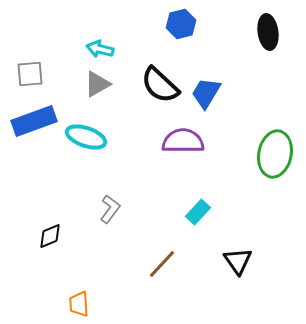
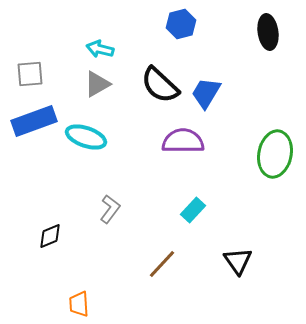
cyan rectangle: moved 5 px left, 2 px up
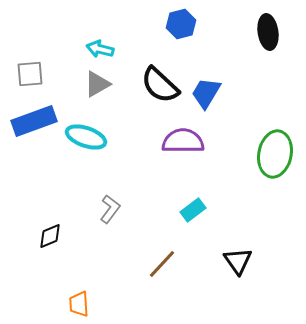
cyan rectangle: rotated 10 degrees clockwise
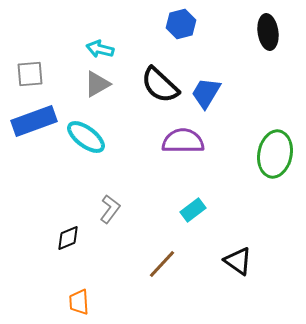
cyan ellipse: rotated 18 degrees clockwise
black diamond: moved 18 px right, 2 px down
black triangle: rotated 20 degrees counterclockwise
orange trapezoid: moved 2 px up
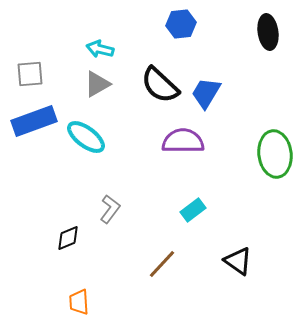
blue hexagon: rotated 8 degrees clockwise
green ellipse: rotated 18 degrees counterclockwise
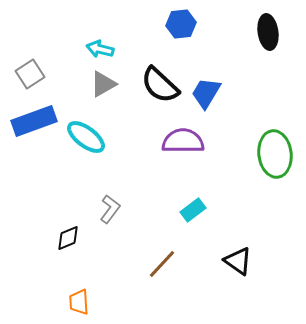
gray square: rotated 28 degrees counterclockwise
gray triangle: moved 6 px right
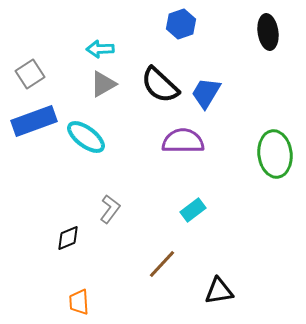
blue hexagon: rotated 12 degrees counterclockwise
cyan arrow: rotated 16 degrees counterclockwise
black triangle: moved 19 px left, 30 px down; rotated 44 degrees counterclockwise
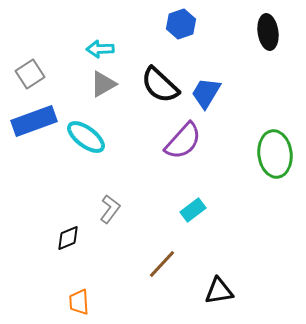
purple semicircle: rotated 132 degrees clockwise
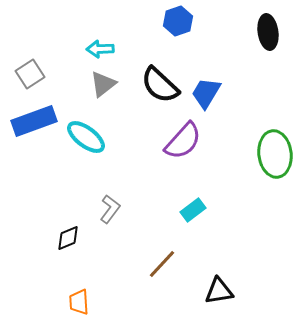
blue hexagon: moved 3 px left, 3 px up
gray triangle: rotated 8 degrees counterclockwise
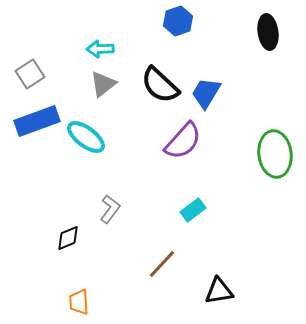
blue rectangle: moved 3 px right
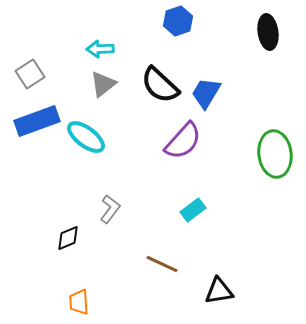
brown line: rotated 72 degrees clockwise
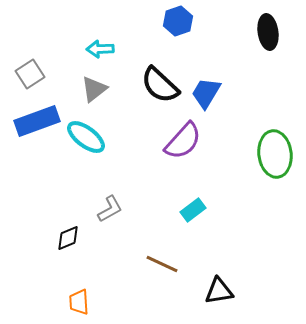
gray triangle: moved 9 px left, 5 px down
gray L-shape: rotated 24 degrees clockwise
